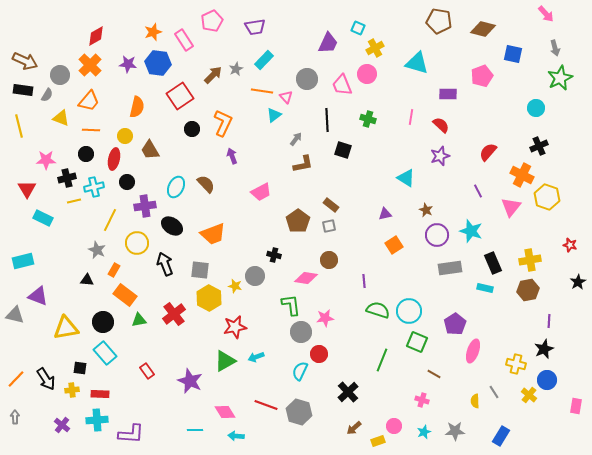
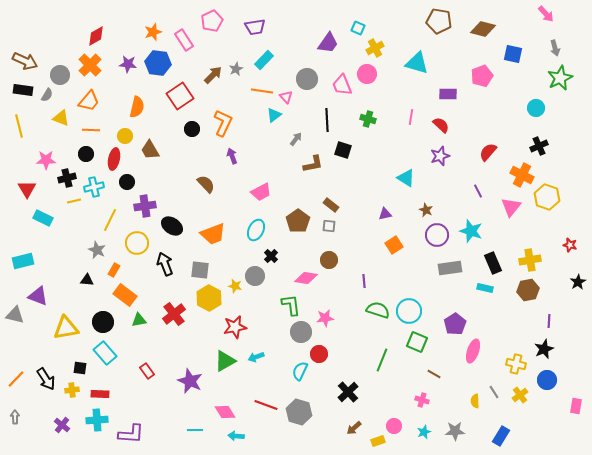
purple trapezoid at (328, 43): rotated 10 degrees clockwise
brown L-shape at (303, 164): moved 10 px right
cyan ellipse at (176, 187): moved 80 px right, 43 px down
gray square at (329, 226): rotated 16 degrees clockwise
black cross at (274, 255): moved 3 px left, 1 px down; rotated 32 degrees clockwise
yellow cross at (529, 395): moved 9 px left; rotated 14 degrees clockwise
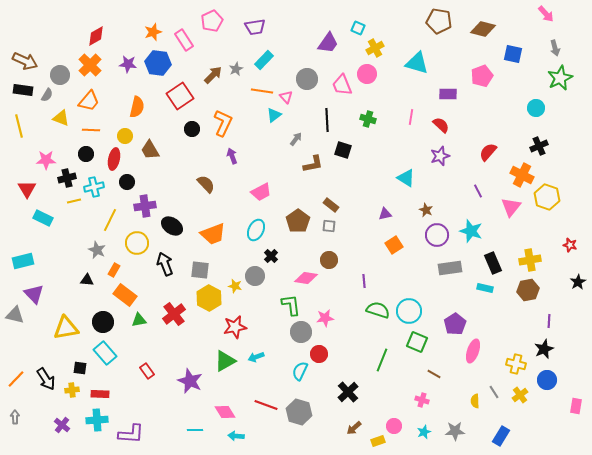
purple triangle at (38, 296): moved 4 px left, 2 px up; rotated 25 degrees clockwise
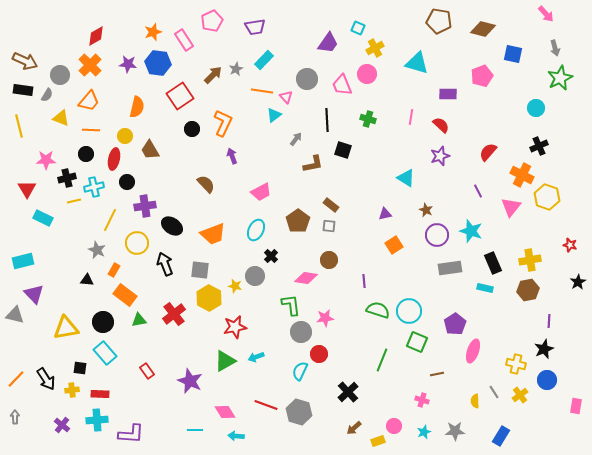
brown line at (434, 374): moved 3 px right; rotated 40 degrees counterclockwise
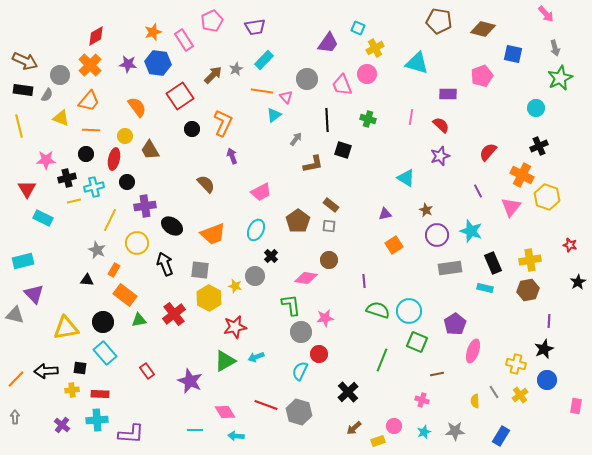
orange semicircle at (137, 107): rotated 50 degrees counterclockwise
black arrow at (46, 379): moved 8 px up; rotated 120 degrees clockwise
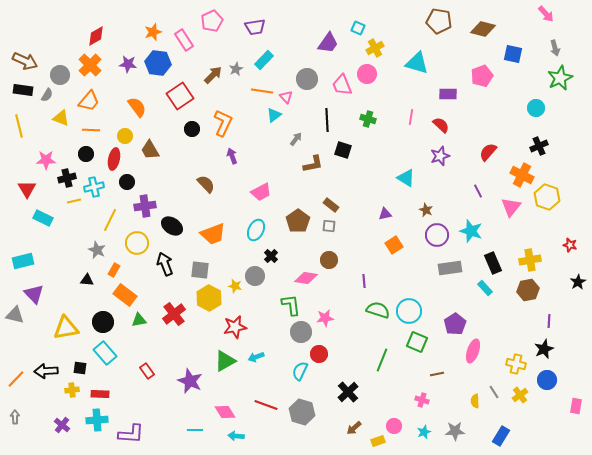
cyan rectangle at (485, 288): rotated 35 degrees clockwise
gray hexagon at (299, 412): moved 3 px right
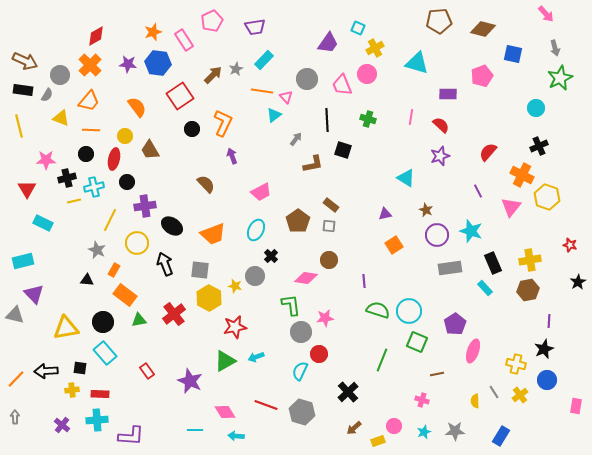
brown pentagon at (439, 21): rotated 15 degrees counterclockwise
cyan rectangle at (43, 218): moved 5 px down
purple L-shape at (131, 434): moved 2 px down
